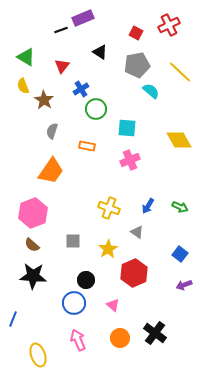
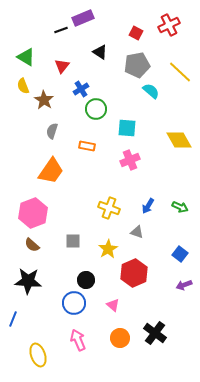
gray triangle: rotated 16 degrees counterclockwise
black star: moved 5 px left, 5 px down
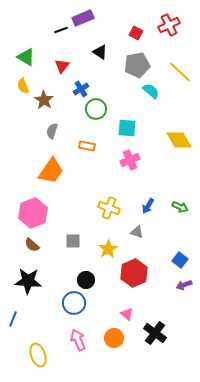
blue square: moved 6 px down
pink triangle: moved 14 px right, 9 px down
orange circle: moved 6 px left
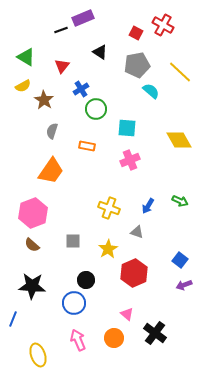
red cross: moved 6 px left; rotated 35 degrees counterclockwise
yellow semicircle: rotated 98 degrees counterclockwise
green arrow: moved 6 px up
black star: moved 4 px right, 5 px down
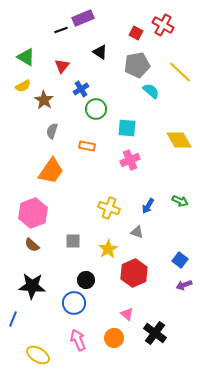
yellow ellipse: rotated 40 degrees counterclockwise
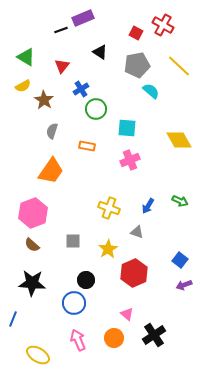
yellow line: moved 1 px left, 6 px up
black star: moved 3 px up
black cross: moved 1 px left, 2 px down; rotated 20 degrees clockwise
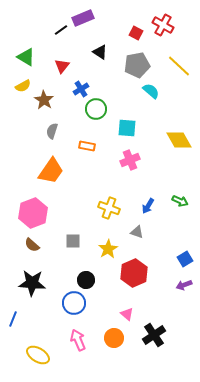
black line: rotated 16 degrees counterclockwise
blue square: moved 5 px right, 1 px up; rotated 21 degrees clockwise
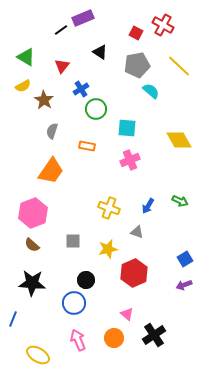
yellow star: rotated 18 degrees clockwise
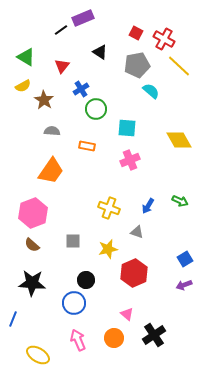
red cross: moved 1 px right, 14 px down
gray semicircle: rotated 77 degrees clockwise
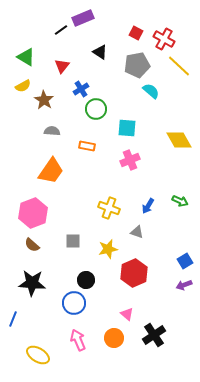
blue square: moved 2 px down
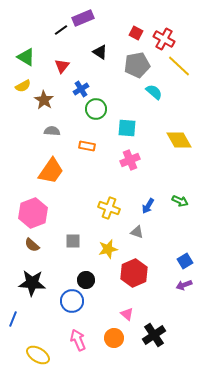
cyan semicircle: moved 3 px right, 1 px down
blue circle: moved 2 px left, 2 px up
